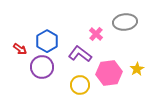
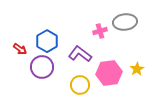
pink cross: moved 4 px right, 3 px up; rotated 32 degrees clockwise
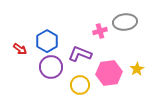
purple L-shape: rotated 15 degrees counterclockwise
purple circle: moved 9 px right
